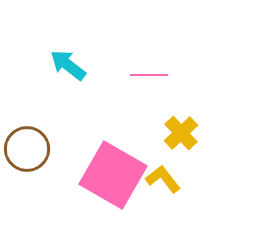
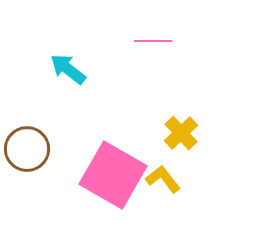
cyan arrow: moved 4 px down
pink line: moved 4 px right, 34 px up
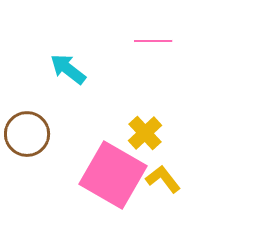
yellow cross: moved 36 px left
brown circle: moved 15 px up
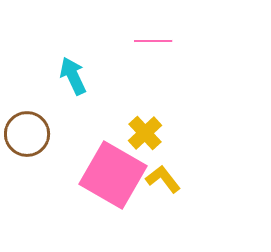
cyan arrow: moved 5 px right, 7 px down; rotated 27 degrees clockwise
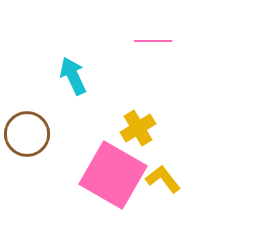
yellow cross: moved 7 px left, 5 px up; rotated 12 degrees clockwise
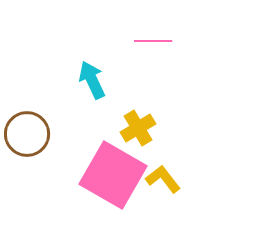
cyan arrow: moved 19 px right, 4 px down
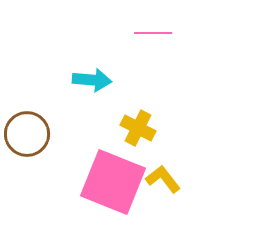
pink line: moved 8 px up
cyan arrow: rotated 120 degrees clockwise
yellow cross: rotated 32 degrees counterclockwise
pink square: moved 7 px down; rotated 8 degrees counterclockwise
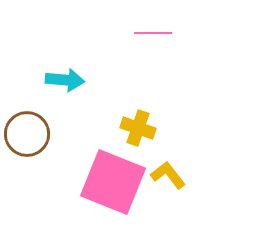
cyan arrow: moved 27 px left
yellow cross: rotated 8 degrees counterclockwise
yellow L-shape: moved 5 px right, 4 px up
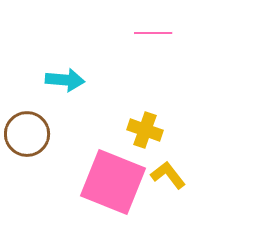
yellow cross: moved 7 px right, 2 px down
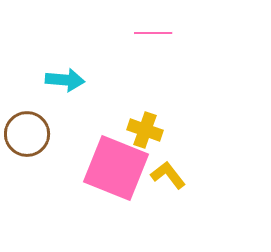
pink square: moved 3 px right, 14 px up
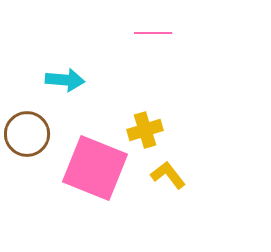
yellow cross: rotated 36 degrees counterclockwise
pink square: moved 21 px left
